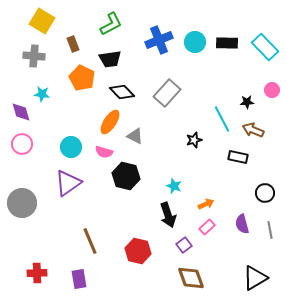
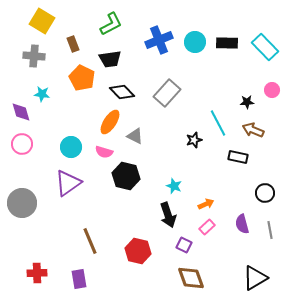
cyan line at (222, 119): moved 4 px left, 4 px down
purple square at (184, 245): rotated 28 degrees counterclockwise
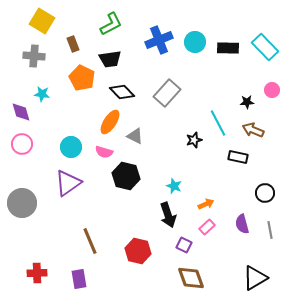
black rectangle at (227, 43): moved 1 px right, 5 px down
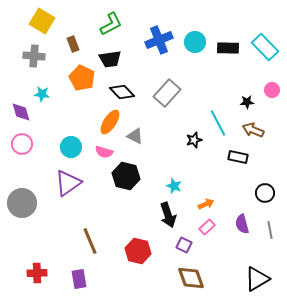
black triangle at (255, 278): moved 2 px right, 1 px down
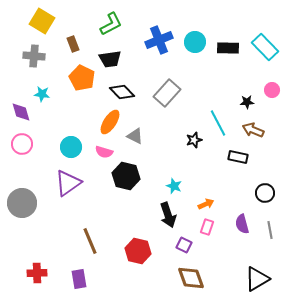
pink rectangle at (207, 227): rotated 28 degrees counterclockwise
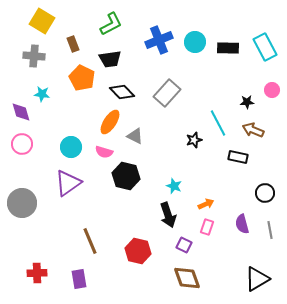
cyan rectangle at (265, 47): rotated 16 degrees clockwise
brown diamond at (191, 278): moved 4 px left
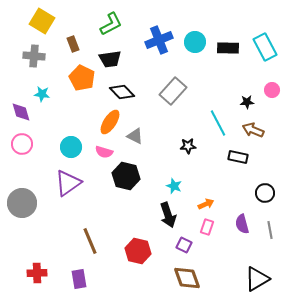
gray rectangle at (167, 93): moved 6 px right, 2 px up
black star at (194, 140): moved 6 px left, 6 px down; rotated 14 degrees clockwise
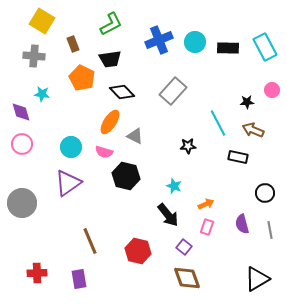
black arrow at (168, 215): rotated 20 degrees counterclockwise
purple square at (184, 245): moved 2 px down; rotated 14 degrees clockwise
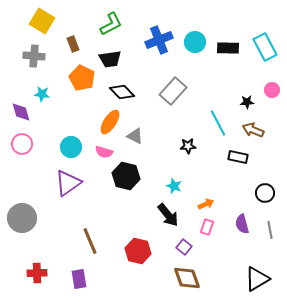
gray circle at (22, 203): moved 15 px down
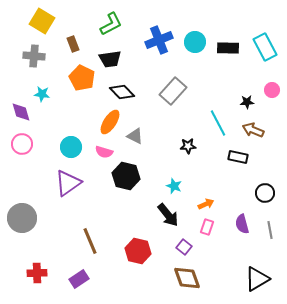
purple rectangle at (79, 279): rotated 66 degrees clockwise
